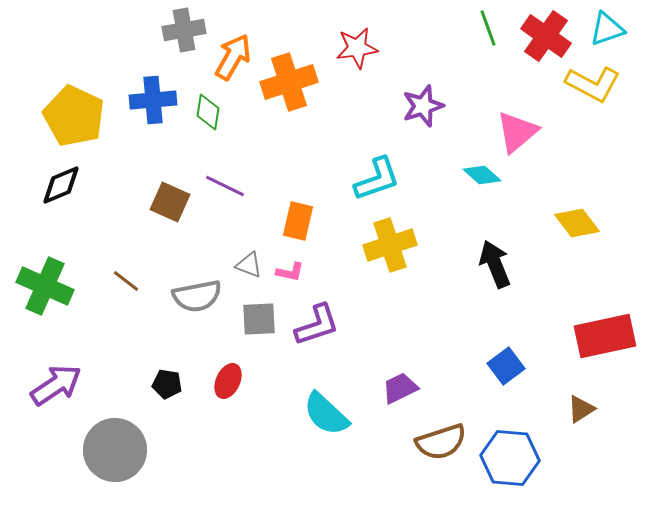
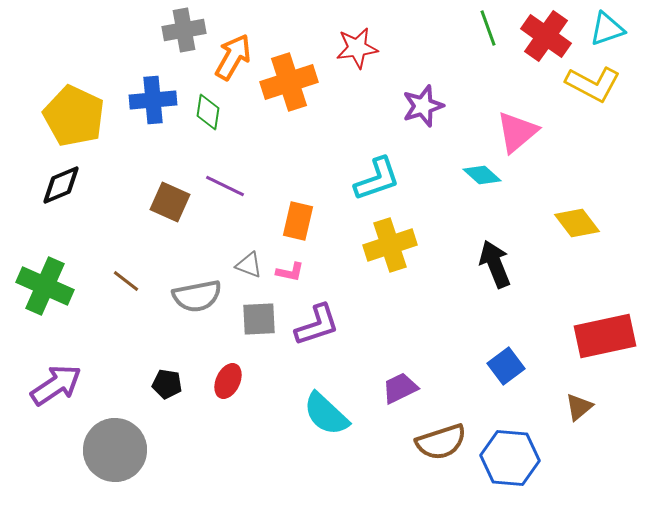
brown triangle: moved 2 px left, 2 px up; rotated 8 degrees counterclockwise
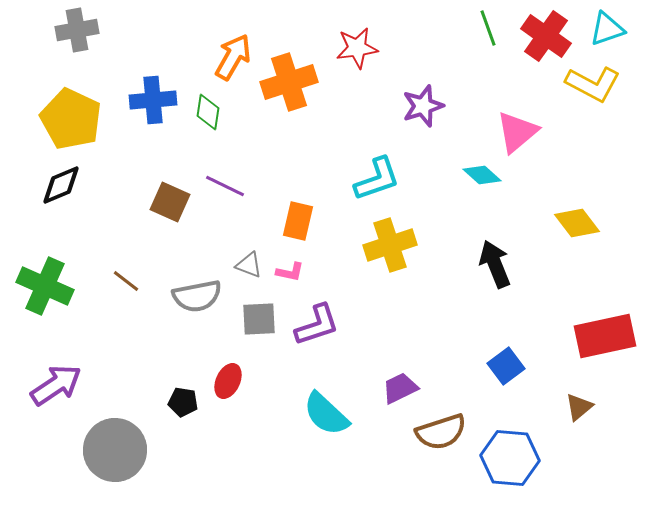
gray cross: moved 107 px left
yellow pentagon: moved 3 px left, 3 px down
black pentagon: moved 16 px right, 18 px down
brown semicircle: moved 10 px up
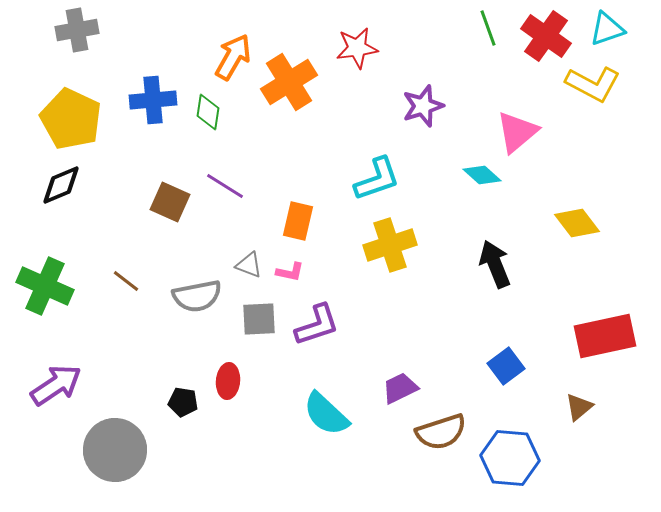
orange cross: rotated 14 degrees counterclockwise
purple line: rotated 6 degrees clockwise
red ellipse: rotated 20 degrees counterclockwise
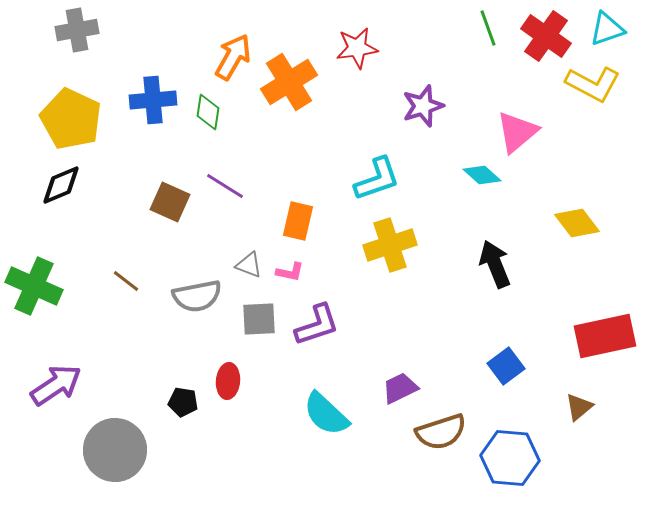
green cross: moved 11 px left
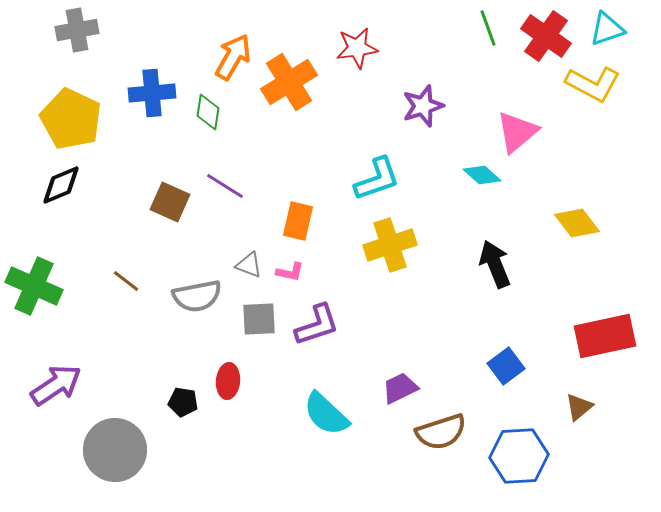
blue cross: moved 1 px left, 7 px up
blue hexagon: moved 9 px right, 2 px up; rotated 8 degrees counterclockwise
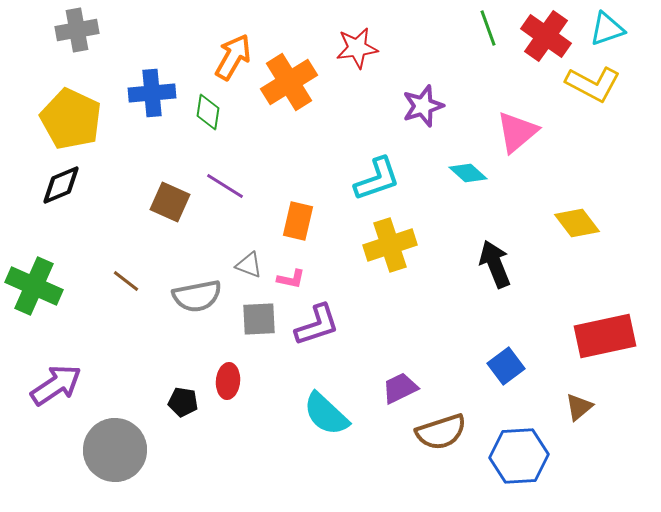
cyan diamond: moved 14 px left, 2 px up
pink L-shape: moved 1 px right, 7 px down
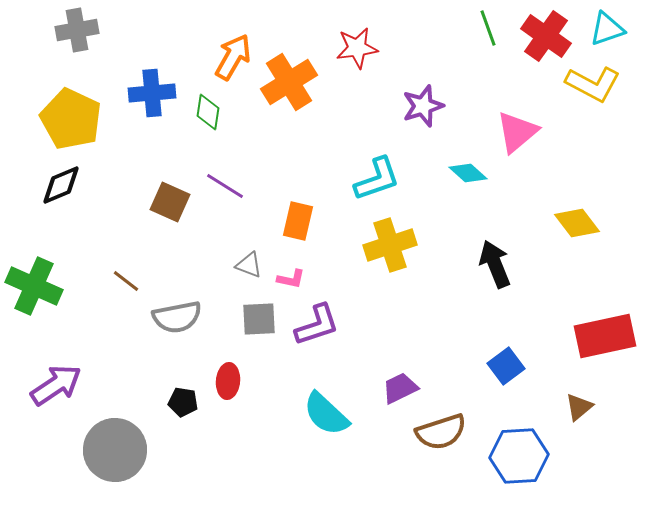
gray semicircle: moved 20 px left, 21 px down
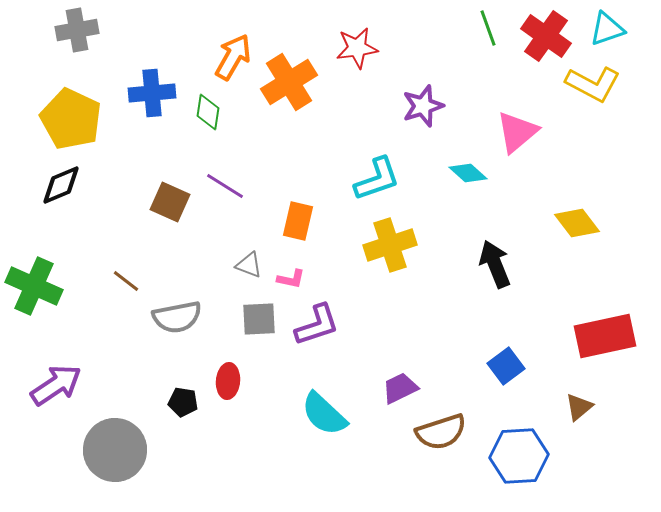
cyan semicircle: moved 2 px left
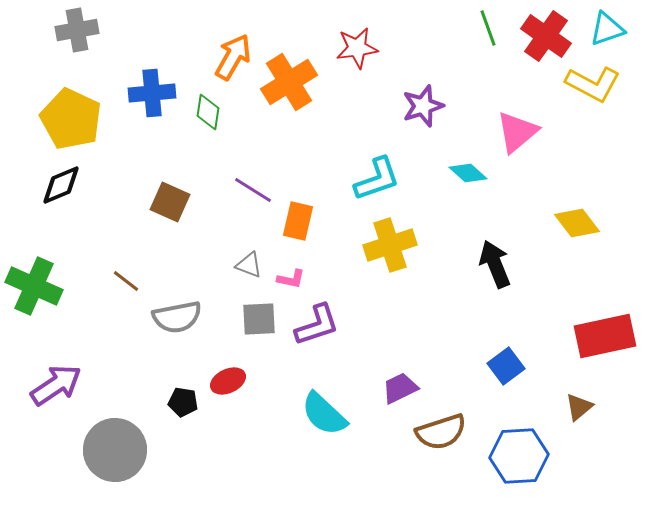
purple line: moved 28 px right, 4 px down
red ellipse: rotated 60 degrees clockwise
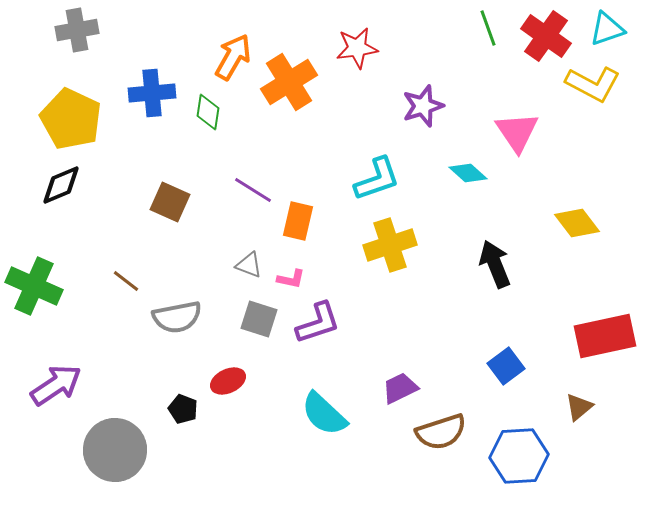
pink triangle: rotated 24 degrees counterclockwise
gray square: rotated 21 degrees clockwise
purple L-shape: moved 1 px right, 2 px up
black pentagon: moved 7 px down; rotated 12 degrees clockwise
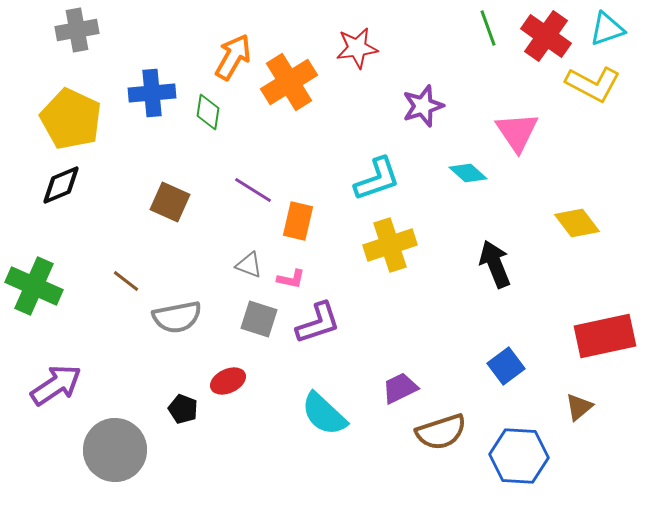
blue hexagon: rotated 6 degrees clockwise
